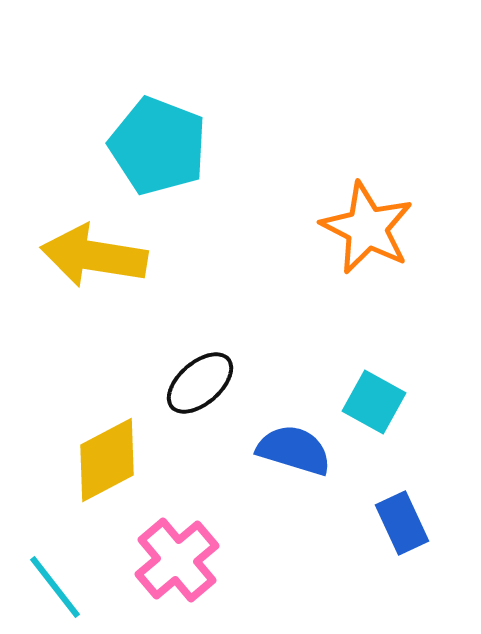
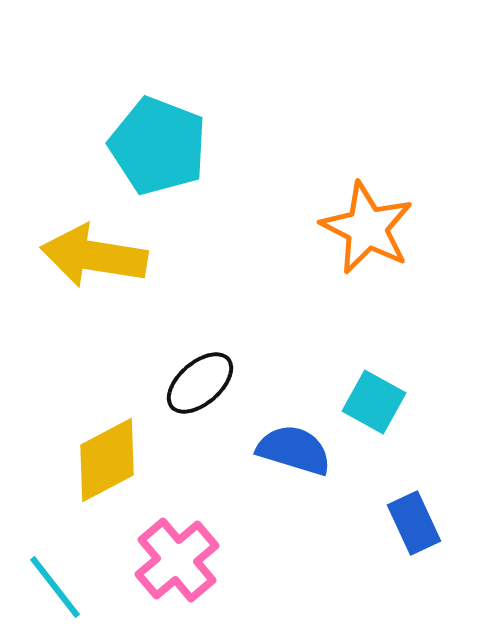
blue rectangle: moved 12 px right
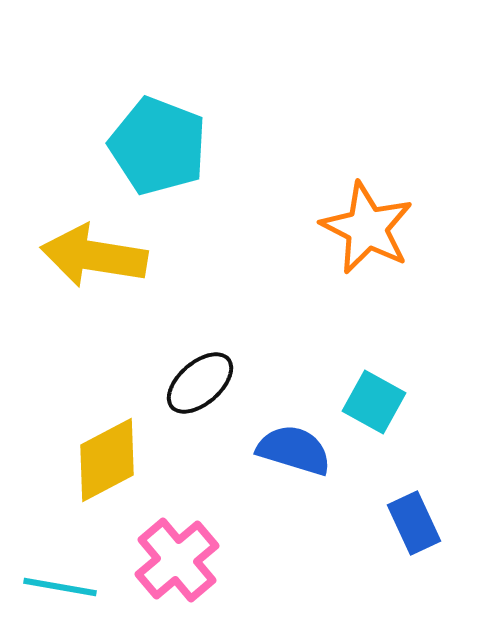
cyan line: moved 5 px right; rotated 42 degrees counterclockwise
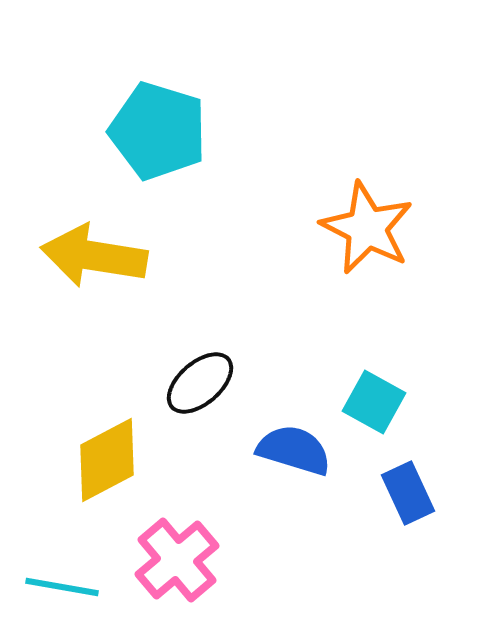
cyan pentagon: moved 15 px up; rotated 4 degrees counterclockwise
blue rectangle: moved 6 px left, 30 px up
cyan line: moved 2 px right
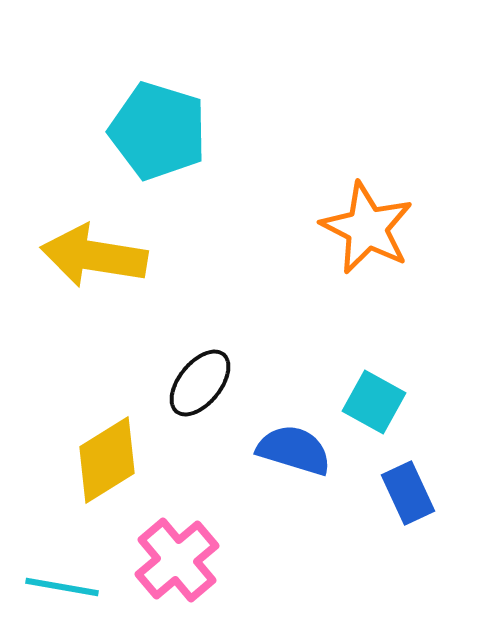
black ellipse: rotated 10 degrees counterclockwise
yellow diamond: rotated 4 degrees counterclockwise
